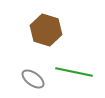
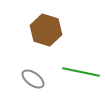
green line: moved 7 px right
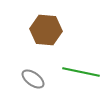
brown hexagon: rotated 12 degrees counterclockwise
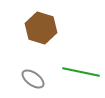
brown hexagon: moved 5 px left, 2 px up; rotated 12 degrees clockwise
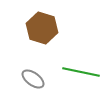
brown hexagon: moved 1 px right
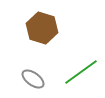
green line: rotated 48 degrees counterclockwise
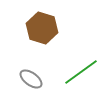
gray ellipse: moved 2 px left
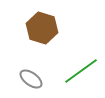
green line: moved 1 px up
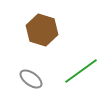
brown hexagon: moved 2 px down
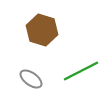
green line: rotated 9 degrees clockwise
